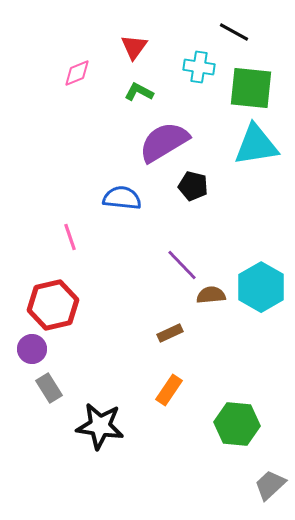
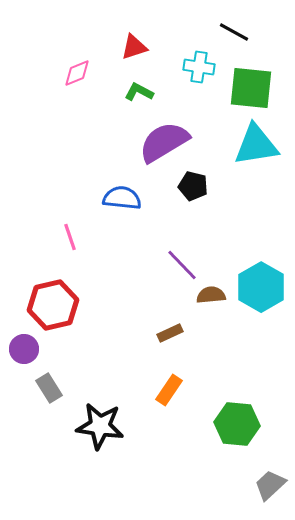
red triangle: rotated 36 degrees clockwise
purple circle: moved 8 px left
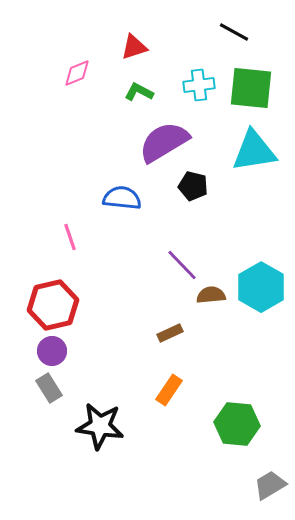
cyan cross: moved 18 px down; rotated 16 degrees counterclockwise
cyan triangle: moved 2 px left, 6 px down
purple circle: moved 28 px right, 2 px down
gray trapezoid: rotated 12 degrees clockwise
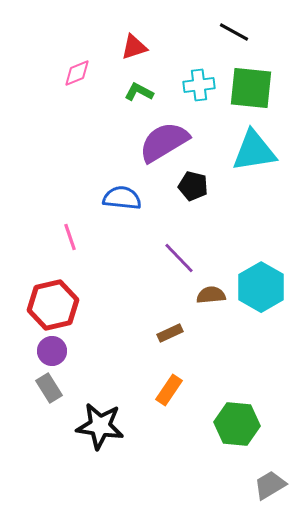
purple line: moved 3 px left, 7 px up
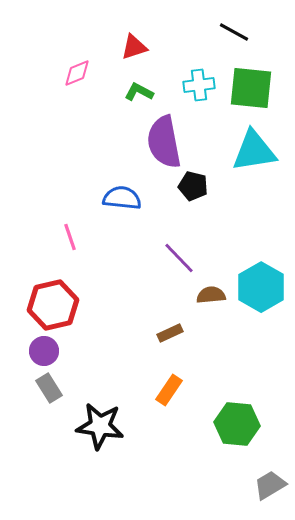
purple semicircle: rotated 70 degrees counterclockwise
purple circle: moved 8 px left
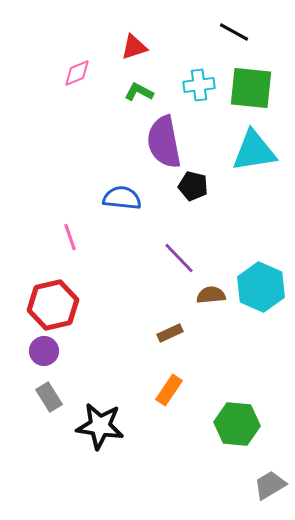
cyan hexagon: rotated 6 degrees counterclockwise
gray rectangle: moved 9 px down
